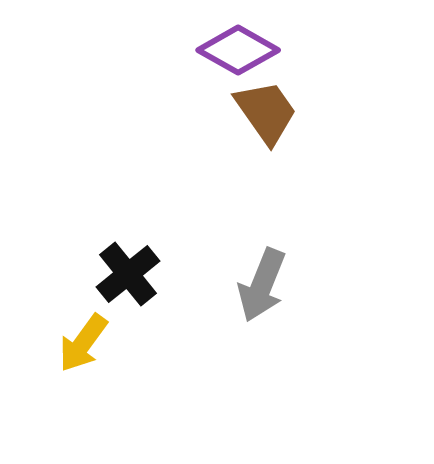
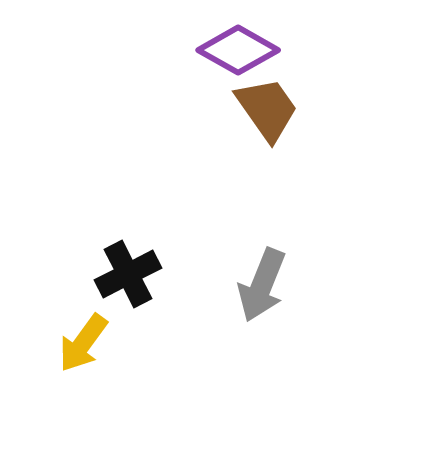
brown trapezoid: moved 1 px right, 3 px up
black cross: rotated 12 degrees clockwise
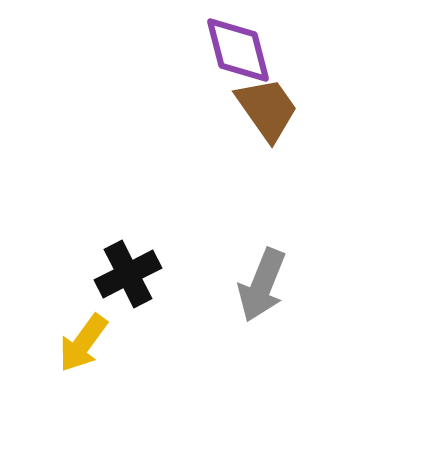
purple diamond: rotated 46 degrees clockwise
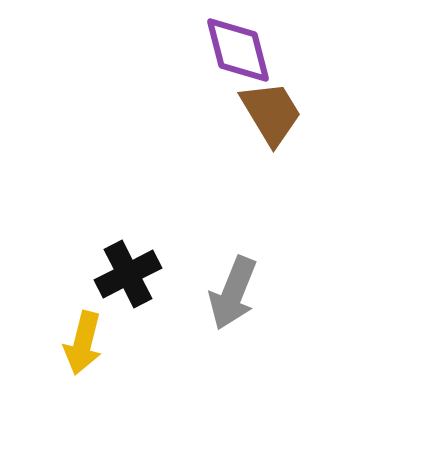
brown trapezoid: moved 4 px right, 4 px down; rotated 4 degrees clockwise
gray arrow: moved 29 px left, 8 px down
yellow arrow: rotated 22 degrees counterclockwise
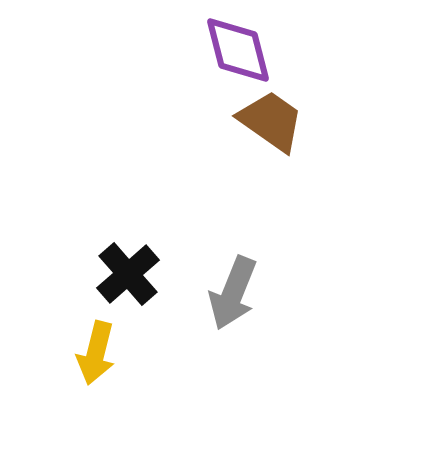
brown trapezoid: moved 8 px down; rotated 24 degrees counterclockwise
black cross: rotated 14 degrees counterclockwise
yellow arrow: moved 13 px right, 10 px down
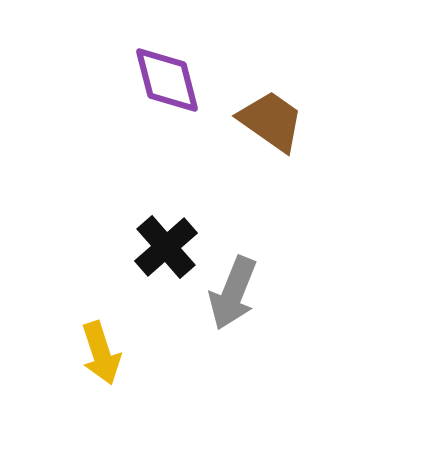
purple diamond: moved 71 px left, 30 px down
black cross: moved 38 px right, 27 px up
yellow arrow: moved 5 px right; rotated 32 degrees counterclockwise
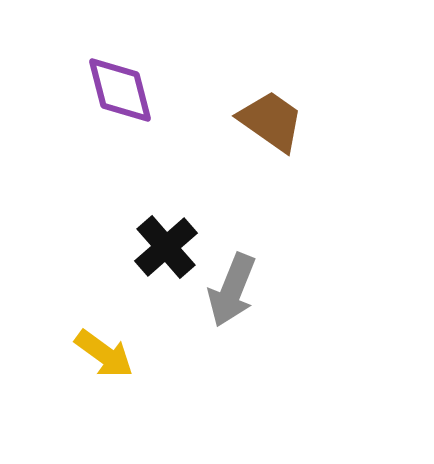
purple diamond: moved 47 px left, 10 px down
gray arrow: moved 1 px left, 3 px up
yellow arrow: moved 3 px right, 1 px down; rotated 36 degrees counterclockwise
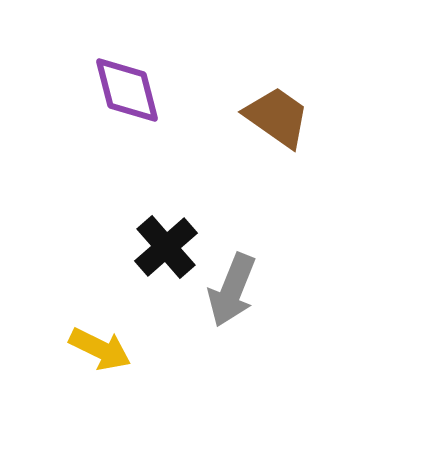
purple diamond: moved 7 px right
brown trapezoid: moved 6 px right, 4 px up
yellow arrow: moved 4 px left, 5 px up; rotated 10 degrees counterclockwise
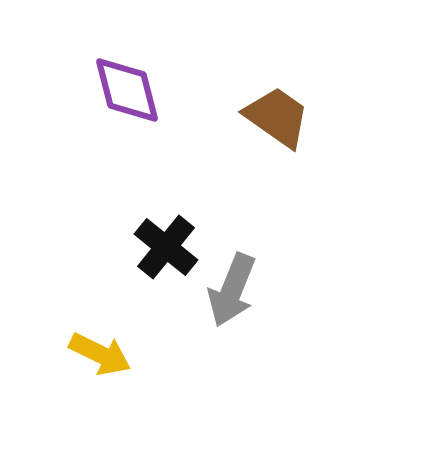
black cross: rotated 10 degrees counterclockwise
yellow arrow: moved 5 px down
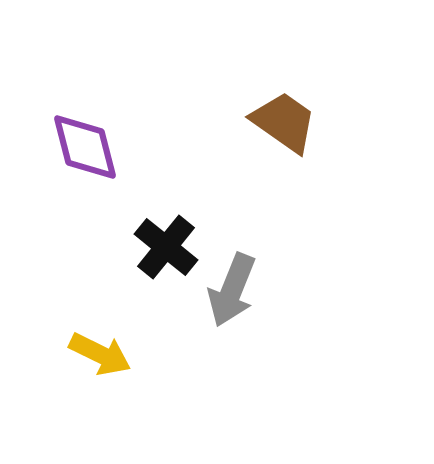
purple diamond: moved 42 px left, 57 px down
brown trapezoid: moved 7 px right, 5 px down
